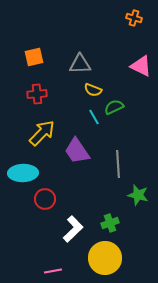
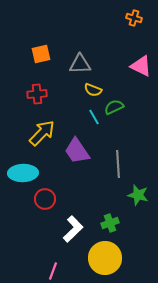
orange square: moved 7 px right, 3 px up
pink line: rotated 60 degrees counterclockwise
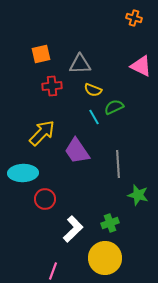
red cross: moved 15 px right, 8 px up
